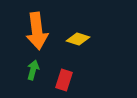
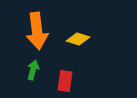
red rectangle: moved 1 px right, 1 px down; rotated 10 degrees counterclockwise
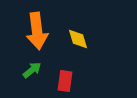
yellow diamond: rotated 55 degrees clockwise
green arrow: moved 1 px left; rotated 36 degrees clockwise
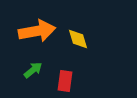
orange arrow: rotated 93 degrees counterclockwise
green arrow: moved 1 px right
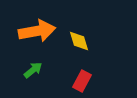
yellow diamond: moved 1 px right, 2 px down
red rectangle: moved 17 px right; rotated 20 degrees clockwise
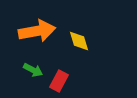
green arrow: rotated 66 degrees clockwise
red rectangle: moved 23 px left
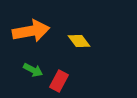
orange arrow: moved 6 px left
yellow diamond: rotated 20 degrees counterclockwise
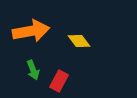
green arrow: rotated 42 degrees clockwise
